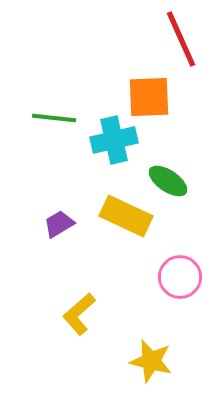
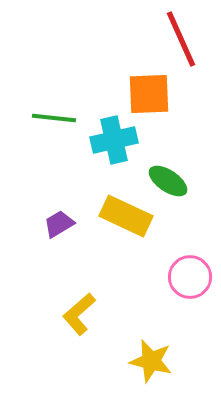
orange square: moved 3 px up
pink circle: moved 10 px right
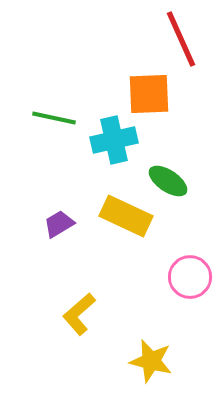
green line: rotated 6 degrees clockwise
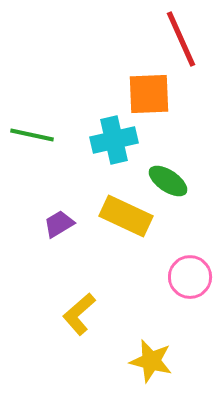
green line: moved 22 px left, 17 px down
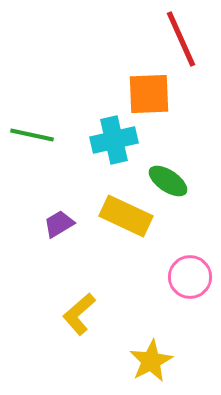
yellow star: rotated 30 degrees clockwise
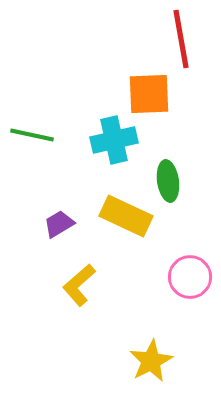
red line: rotated 14 degrees clockwise
green ellipse: rotated 48 degrees clockwise
yellow L-shape: moved 29 px up
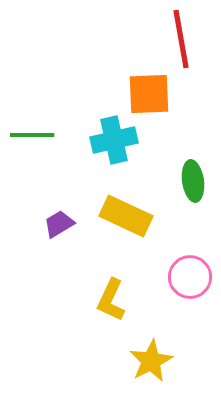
green line: rotated 12 degrees counterclockwise
green ellipse: moved 25 px right
yellow L-shape: moved 32 px right, 15 px down; rotated 24 degrees counterclockwise
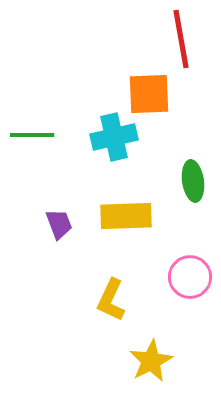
cyan cross: moved 3 px up
yellow rectangle: rotated 27 degrees counterclockwise
purple trapezoid: rotated 100 degrees clockwise
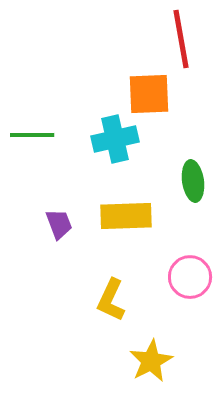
cyan cross: moved 1 px right, 2 px down
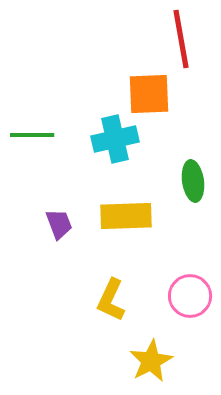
pink circle: moved 19 px down
